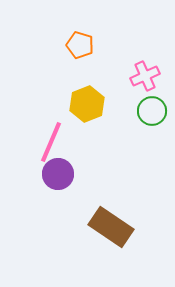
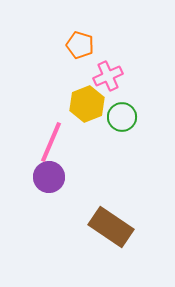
pink cross: moved 37 px left
green circle: moved 30 px left, 6 px down
purple circle: moved 9 px left, 3 px down
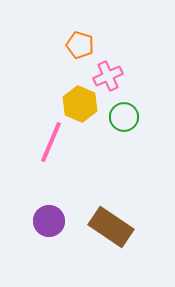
yellow hexagon: moved 7 px left; rotated 16 degrees counterclockwise
green circle: moved 2 px right
purple circle: moved 44 px down
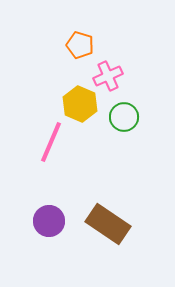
brown rectangle: moved 3 px left, 3 px up
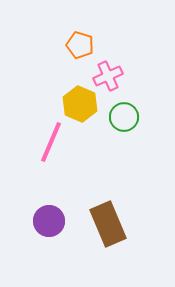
brown rectangle: rotated 33 degrees clockwise
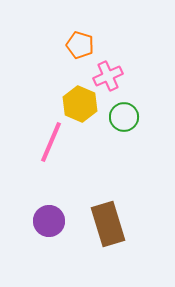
brown rectangle: rotated 6 degrees clockwise
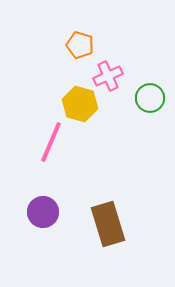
yellow hexagon: rotated 8 degrees counterclockwise
green circle: moved 26 px right, 19 px up
purple circle: moved 6 px left, 9 px up
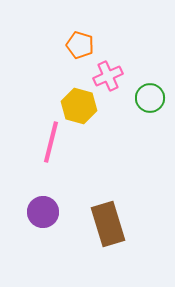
yellow hexagon: moved 1 px left, 2 px down
pink line: rotated 9 degrees counterclockwise
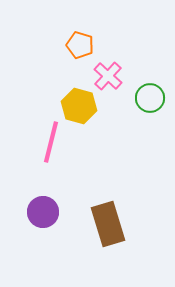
pink cross: rotated 24 degrees counterclockwise
